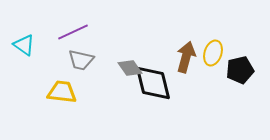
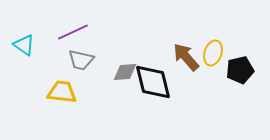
brown arrow: rotated 56 degrees counterclockwise
gray diamond: moved 5 px left, 4 px down; rotated 60 degrees counterclockwise
black diamond: moved 1 px up
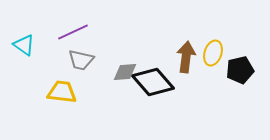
brown arrow: rotated 48 degrees clockwise
black diamond: rotated 27 degrees counterclockwise
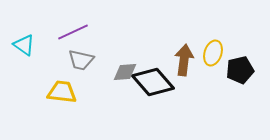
brown arrow: moved 2 px left, 3 px down
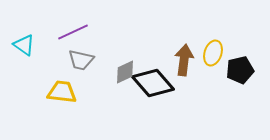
gray diamond: rotated 20 degrees counterclockwise
black diamond: moved 1 px down
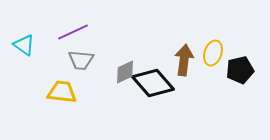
gray trapezoid: rotated 8 degrees counterclockwise
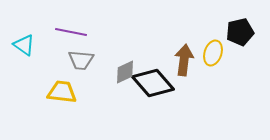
purple line: moved 2 px left; rotated 36 degrees clockwise
black pentagon: moved 38 px up
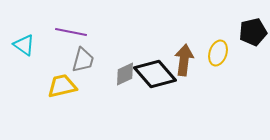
black pentagon: moved 13 px right
yellow ellipse: moved 5 px right
gray trapezoid: moved 2 px right; rotated 80 degrees counterclockwise
gray diamond: moved 2 px down
black diamond: moved 2 px right, 9 px up
yellow trapezoid: moved 6 px up; rotated 20 degrees counterclockwise
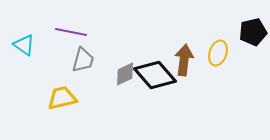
black diamond: moved 1 px down
yellow trapezoid: moved 12 px down
